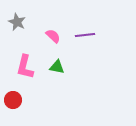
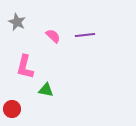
green triangle: moved 11 px left, 23 px down
red circle: moved 1 px left, 9 px down
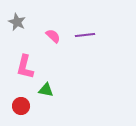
red circle: moved 9 px right, 3 px up
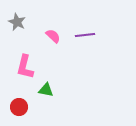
red circle: moved 2 px left, 1 px down
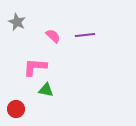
pink L-shape: moved 10 px right; rotated 80 degrees clockwise
red circle: moved 3 px left, 2 px down
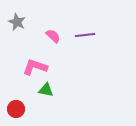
pink L-shape: rotated 15 degrees clockwise
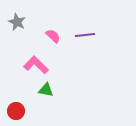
pink L-shape: moved 1 px right, 2 px up; rotated 25 degrees clockwise
red circle: moved 2 px down
